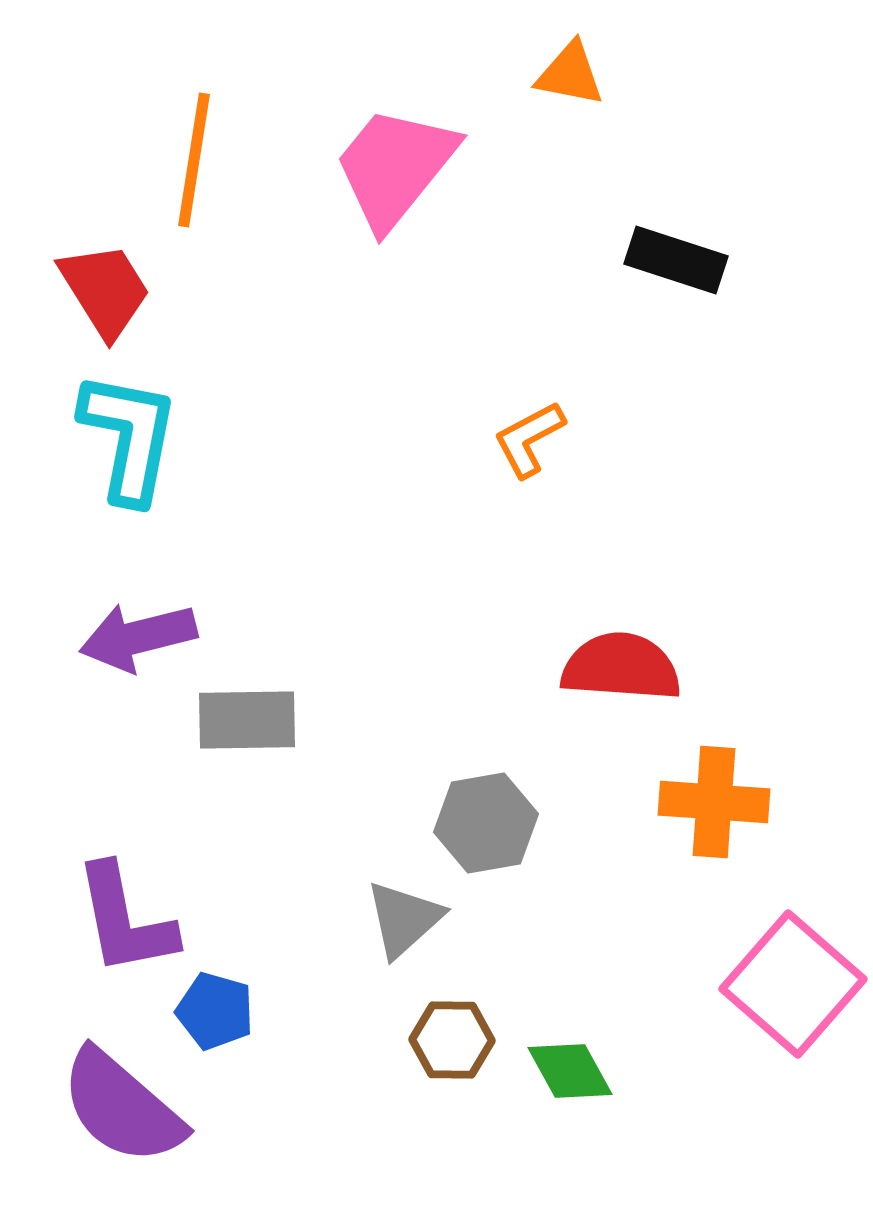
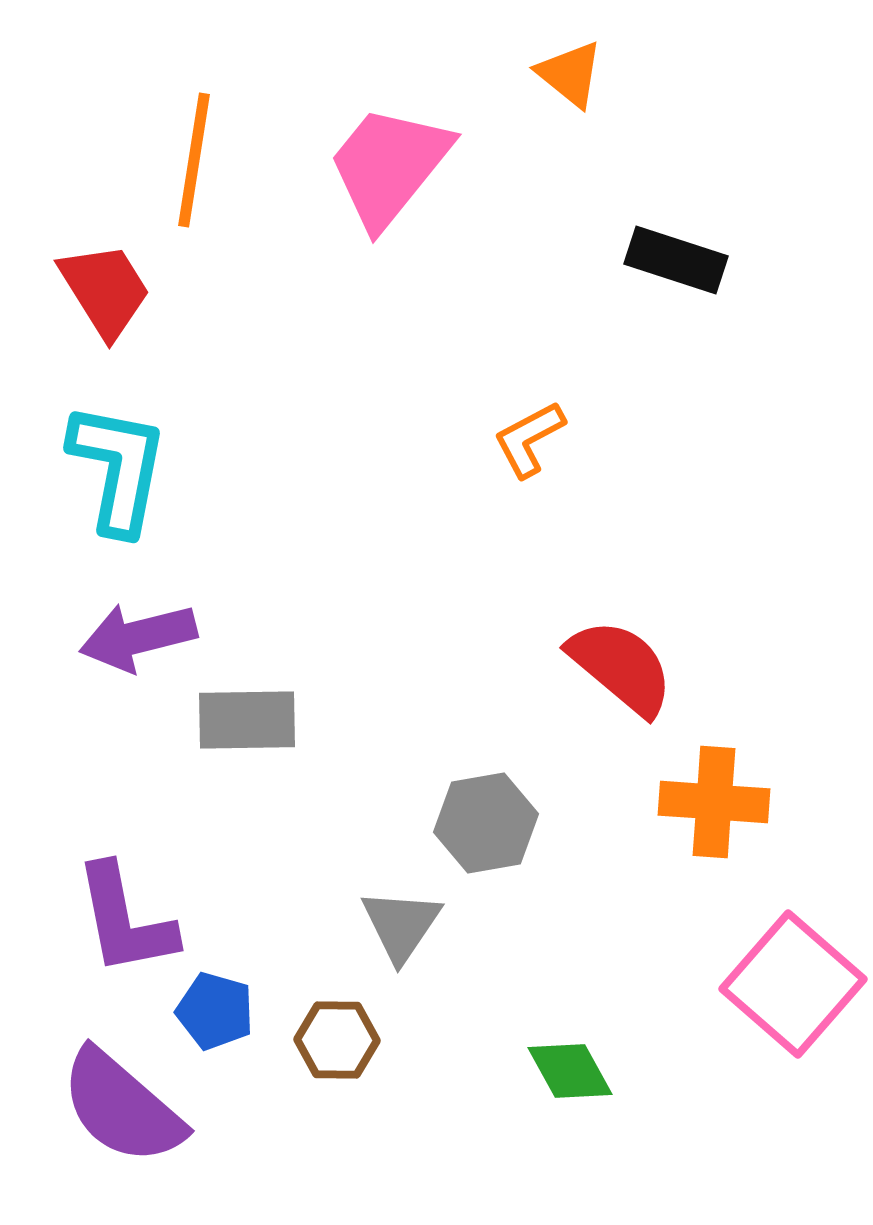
orange triangle: rotated 28 degrees clockwise
pink trapezoid: moved 6 px left, 1 px up
cyan L-shape: moved 11 px left, 31 px down
red semicircle: rotated 36 degrees clockwise
gray triangle: moved 3 px left, 6 px down; rotated 14 degrees counterclockwise
brown hexagon: moved 115 px left
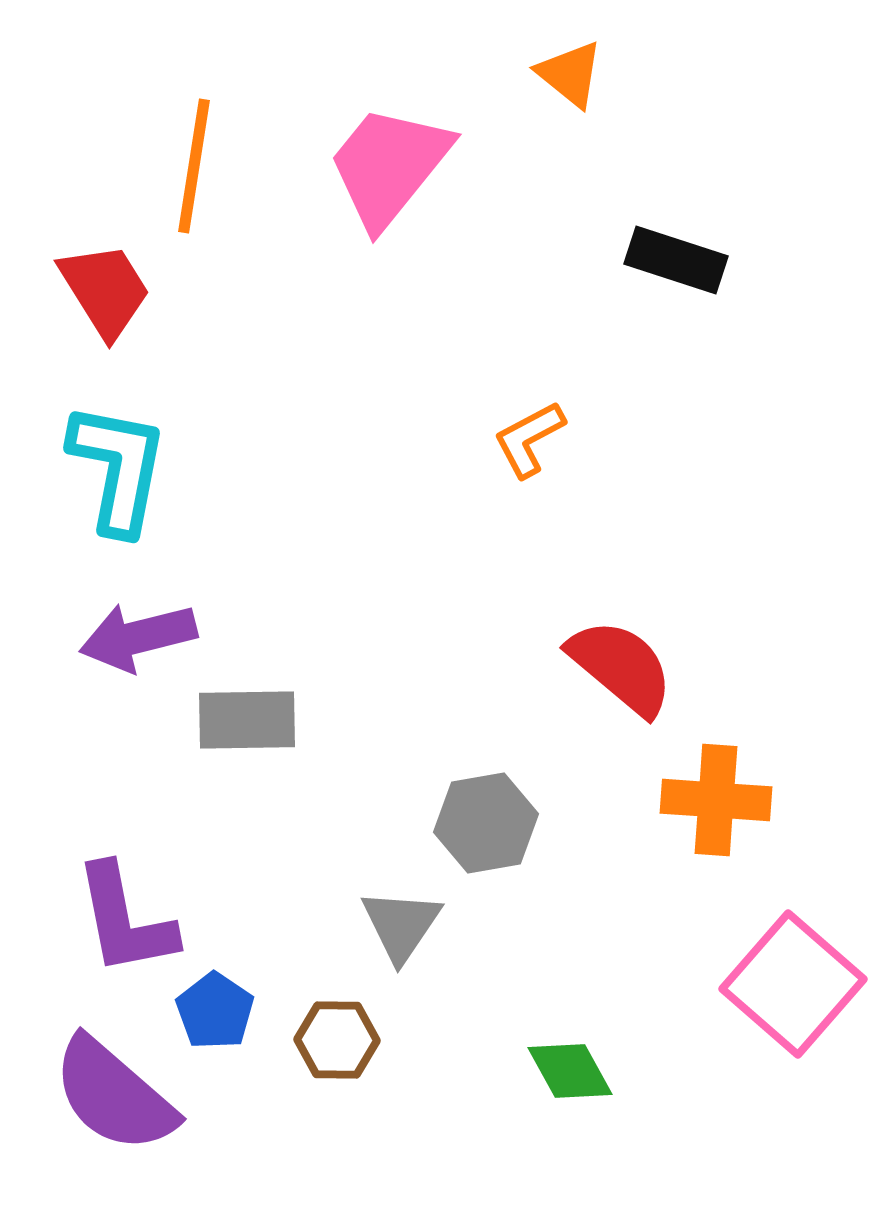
orange line: moved 6 px down
orange cross: moved 2 px right, 2 px up
blue pentagon: rotated 18 degrees clockwise
purple semicircle: moved 8 px left, 12 px up
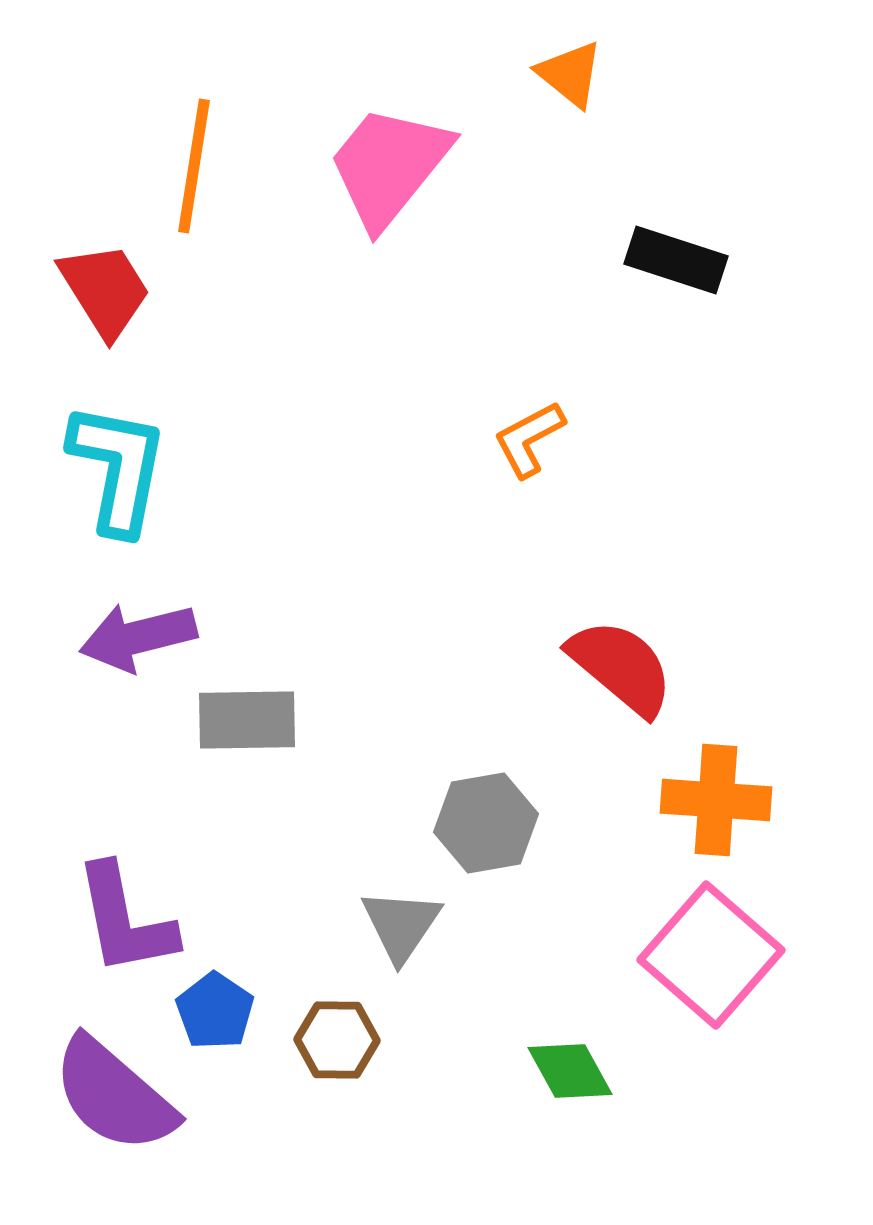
pink square: moved 82 px left, 29 px up
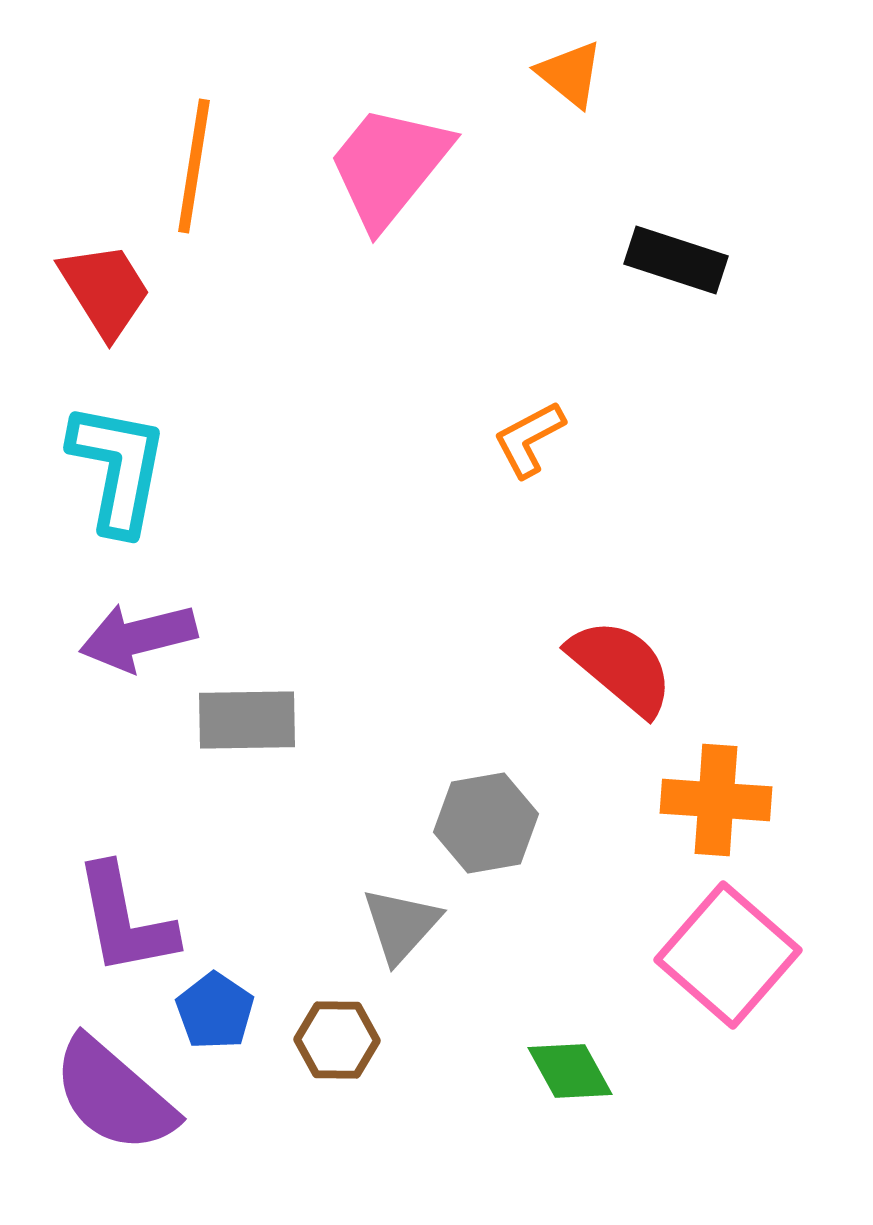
gray triangle: rotated 8 degrees clockwise
pink square: moved 17 px right
